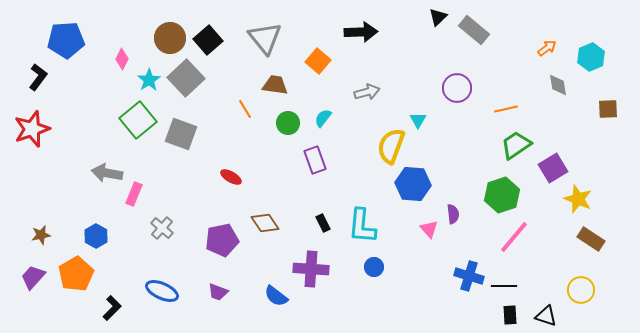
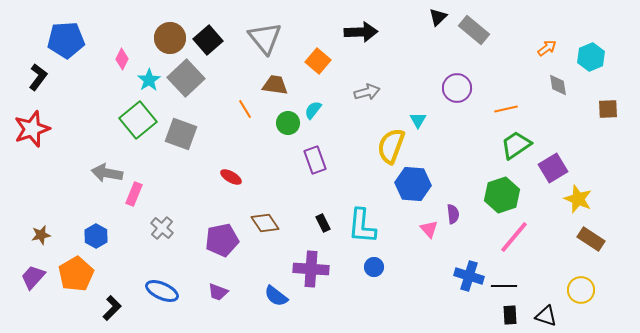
cyan semicircle at (323, 118): moved 10 px left, 8 px up
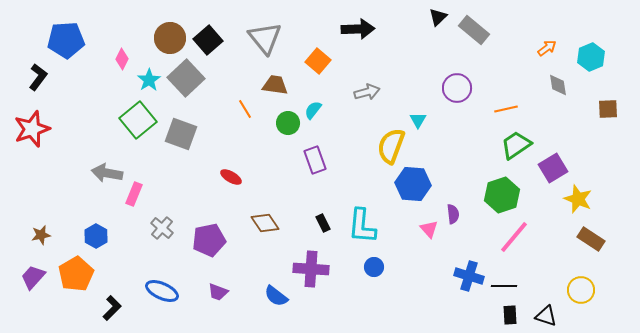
black arrow at (361, 32): moved 3 px left, 3 px up
purple pentagon at (222, 240): moved 13 px left
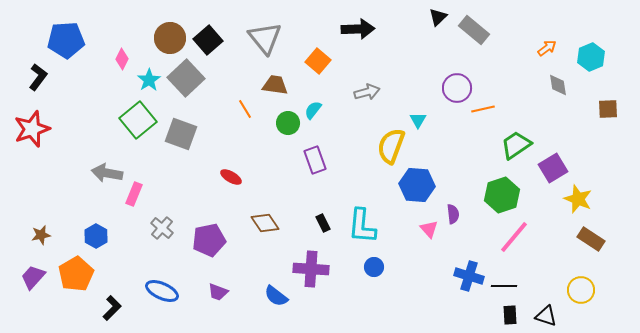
orange line at (506, 109): moved 23 px left
blue hexagon at (413, 184): moved 4 px right, 1 px down
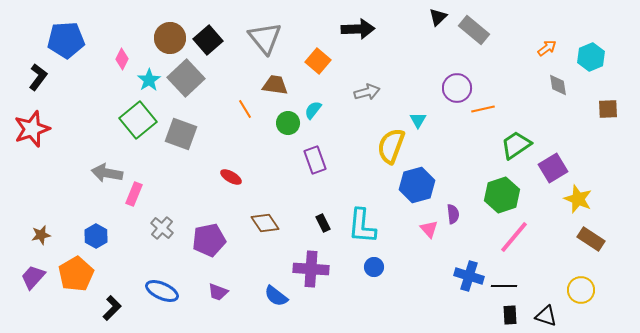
blue hexagon at (417, 185): rotated 20 degrees counterclockwise
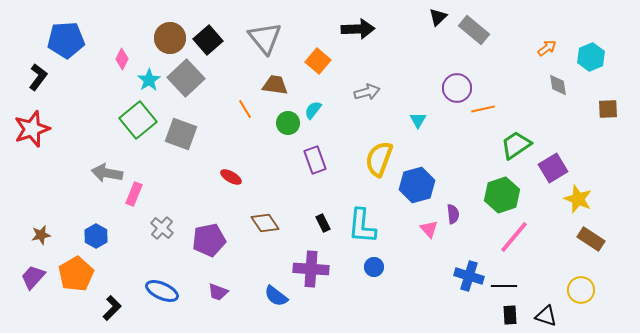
yellow semicircle at (391, 146): moved 12 px left, 13 px down
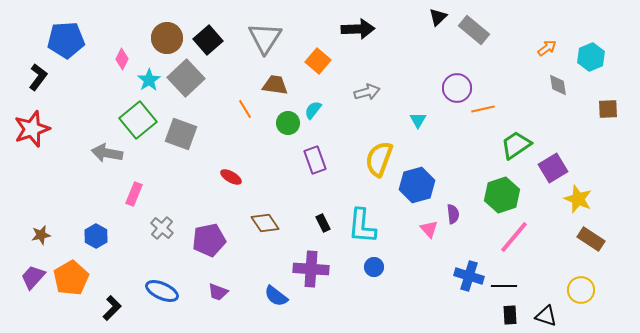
brown circle at (170, 38): moved 3 px left
gray triangle at (265, 38): rotated 12 degrees clockwise
gray arrow at (107, 173): moved 20 px up
orange pentagon at (76, 274): moved 5 px left, 4 px down
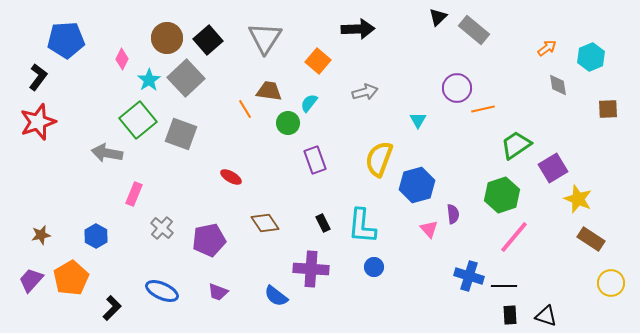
brown trapezoid at (275, 85): moved 6 px left, 6 px down
gray arrow at (367, 92): moved 2 px left
cyan semicircle at (313, 110): moved 4 px left, 7 px up
red star at (32, 129): moved 6 px right, 7 px up
purple trapezoid at (33, 277): moved 2 px left, 3 px down
yellow circle at (581, 290): moved 30 px right, 7 px up
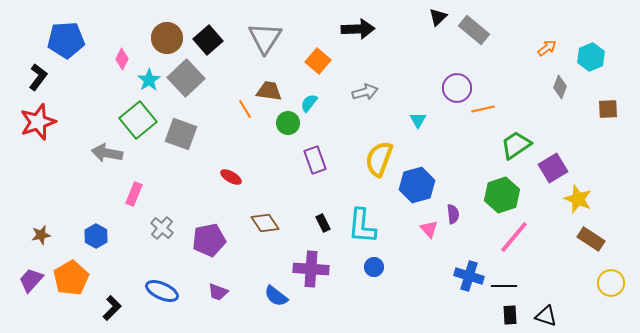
gray diamond at (558, 85): moved 2 px right, 2 px down; rotated 30 degrees clockwise
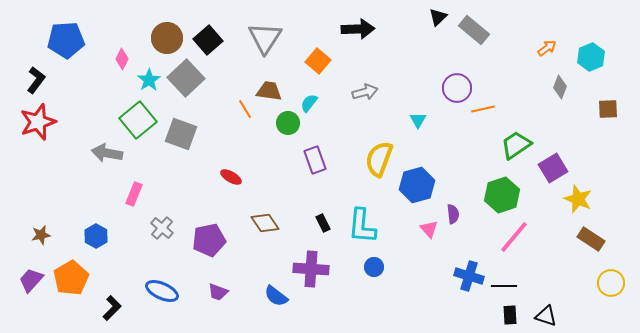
black L-shape at (38, 77): moved 2 px left, 3 px down
